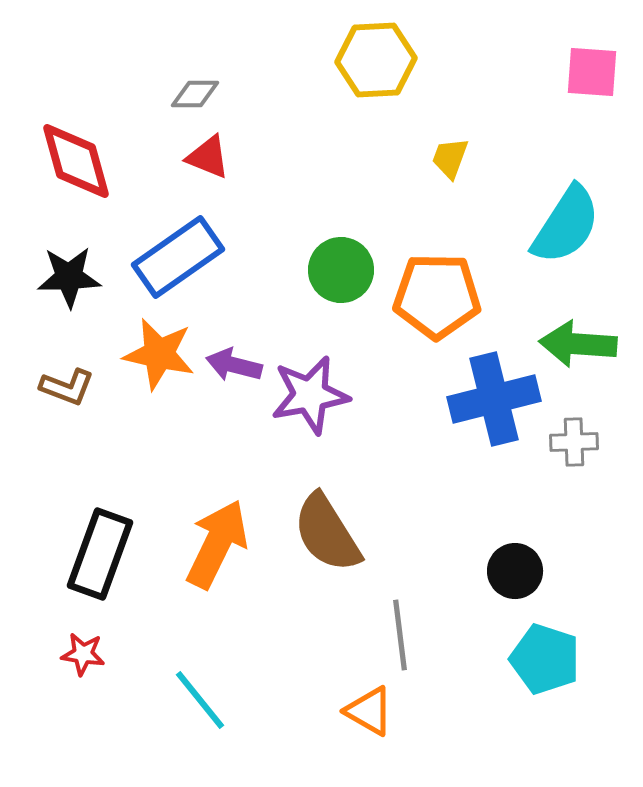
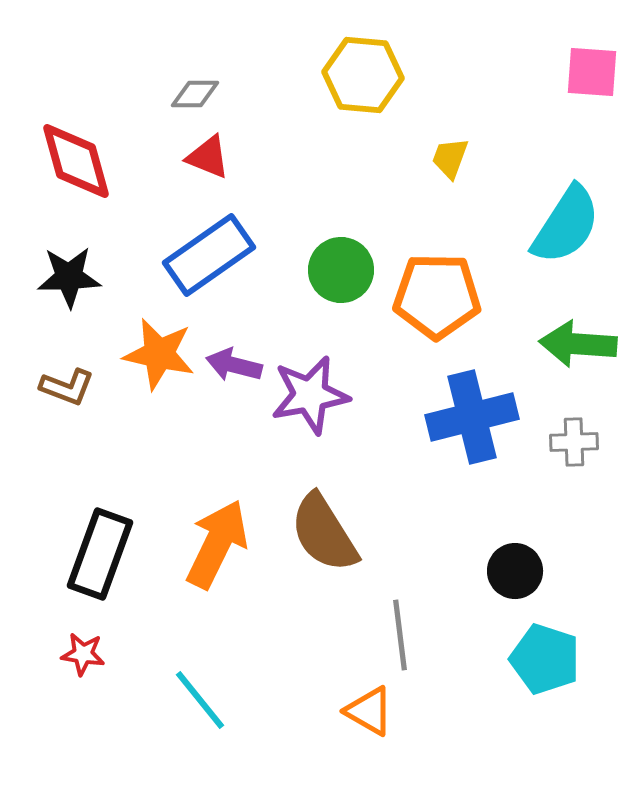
yellow hexagon: moved 13 px left, 15 px down; rotated 8 degrees clockwise
blue rectangle: moved 31 px right, 2 px up
blue cross: moved 22 px left, 18 px down
brown semicircle: moved 3 px left
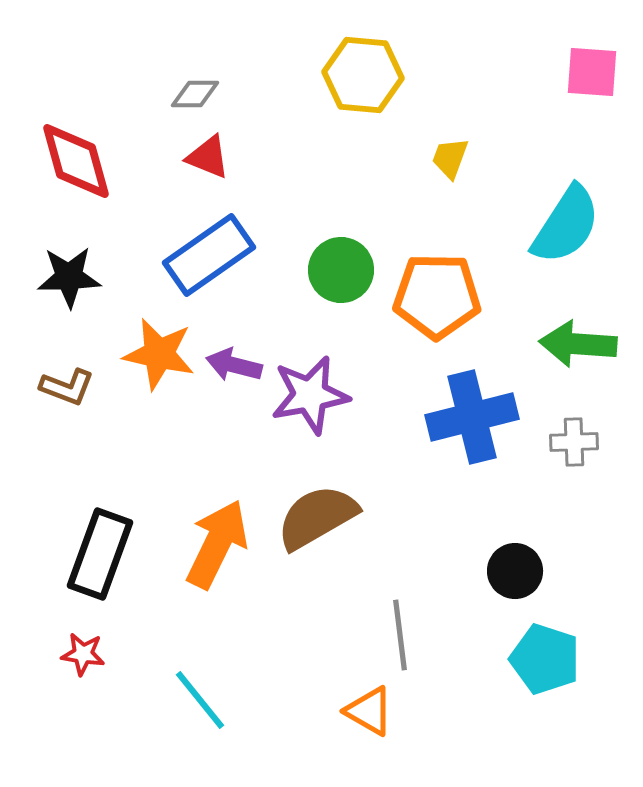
brown semicircle: moved 7 px left, 16 px up; rotated 92 degrees clockwise
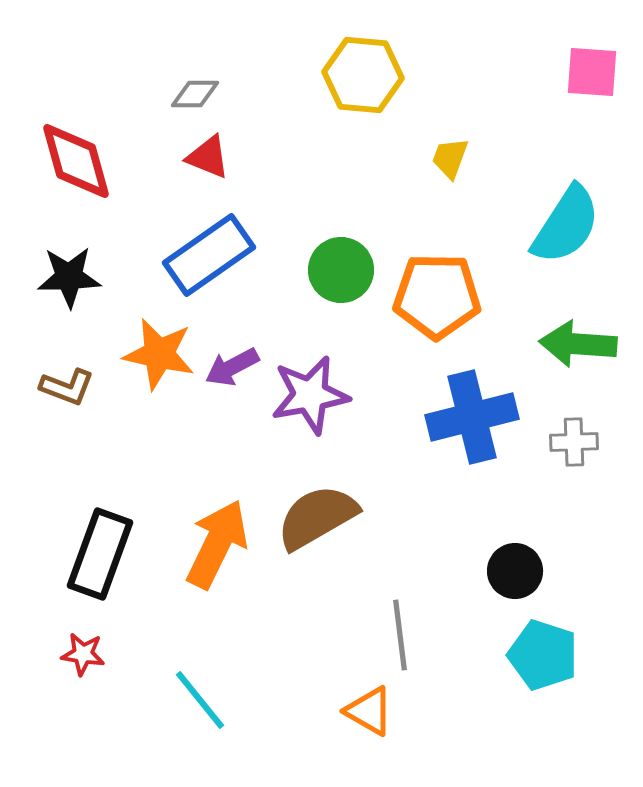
purple arrow: moved 2 px left, 2 px down; rotated 42 degrees counterclockwise
cyan pentagon: moved 2 px left, 4 px up
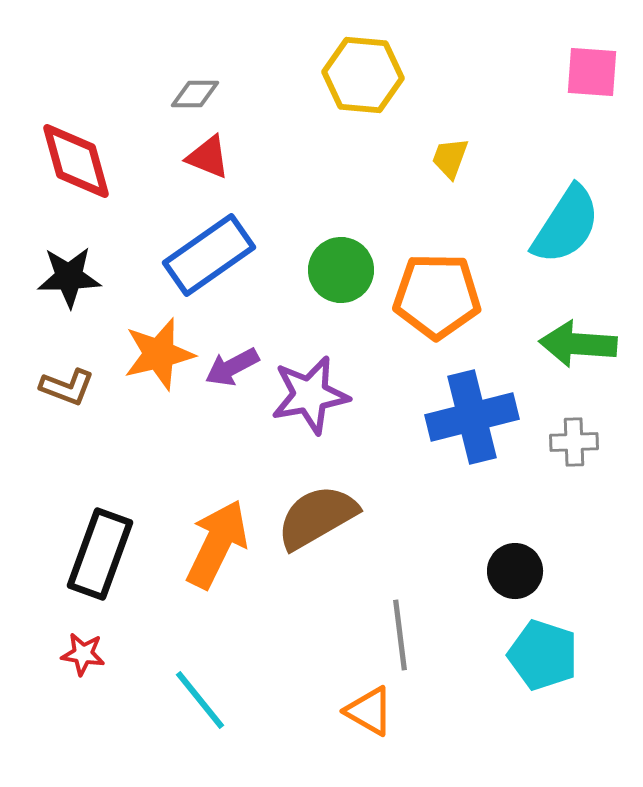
orange star: rotated 26 degrees counterclockwise
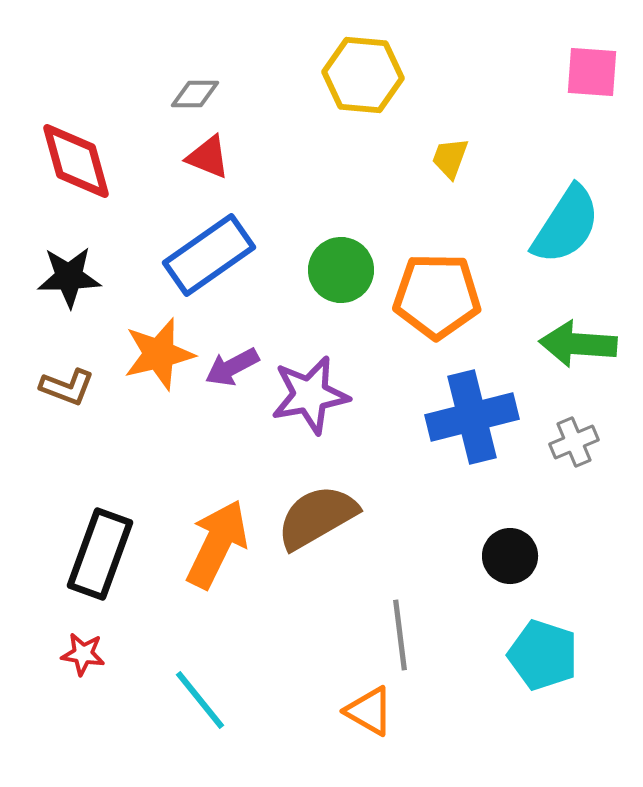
gray cross: rotated 21 degrees counterclockwise
black circle: moved 5 px left, 15 px up
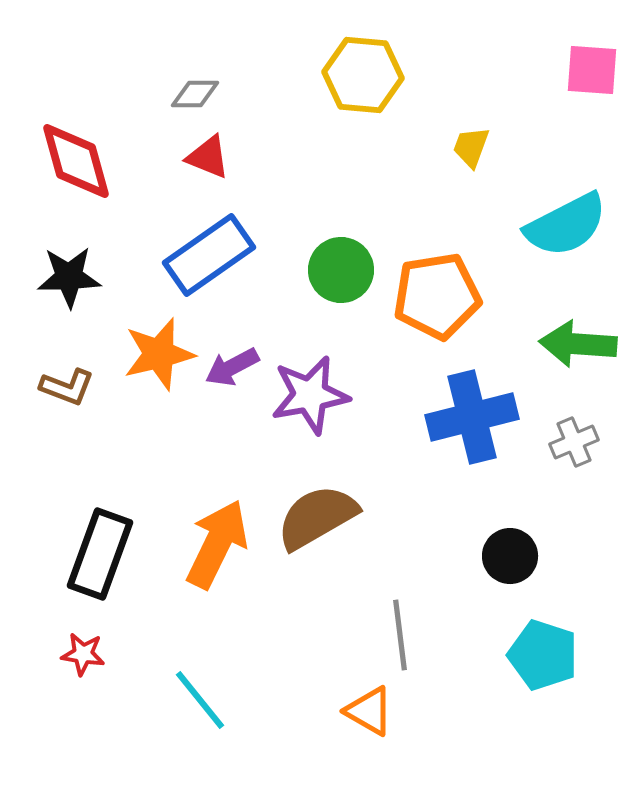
pink square: moved 2 px up
yellow trapezoid: moved 21 px right, 11 px up
cyan semicircle: rotated 30 degrees clockwise
orange pentagon: rotated 10 degrees counterclockwise
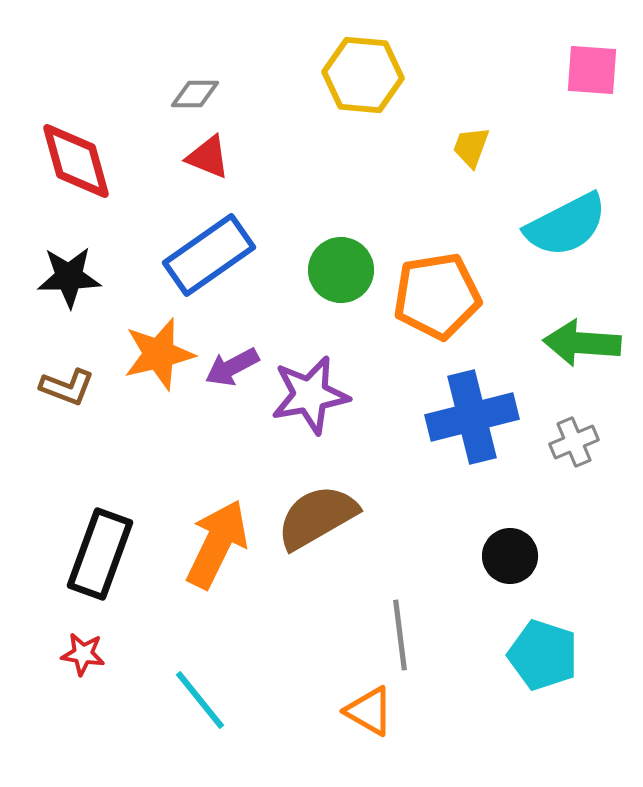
green arrow: moved 4 px right, 1 px up
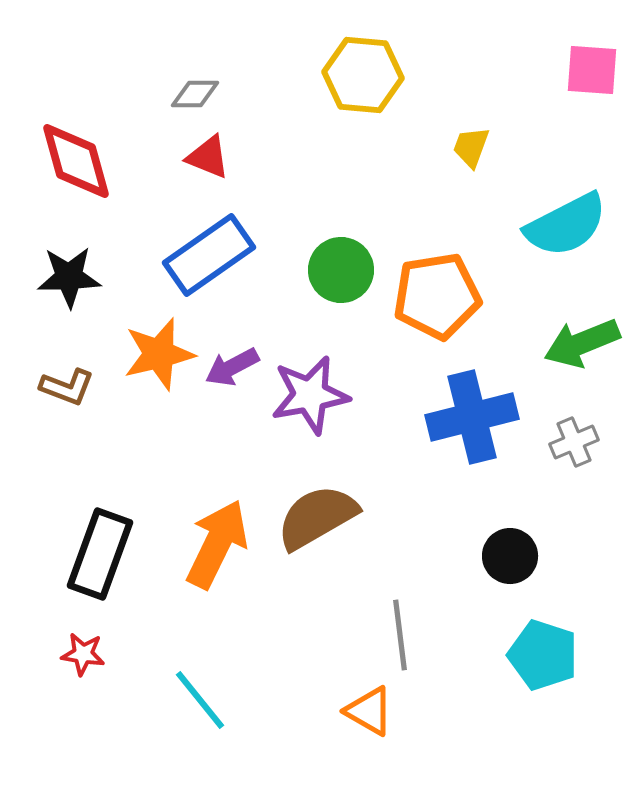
green arrow: rotated 26 degrees counterclockwise
